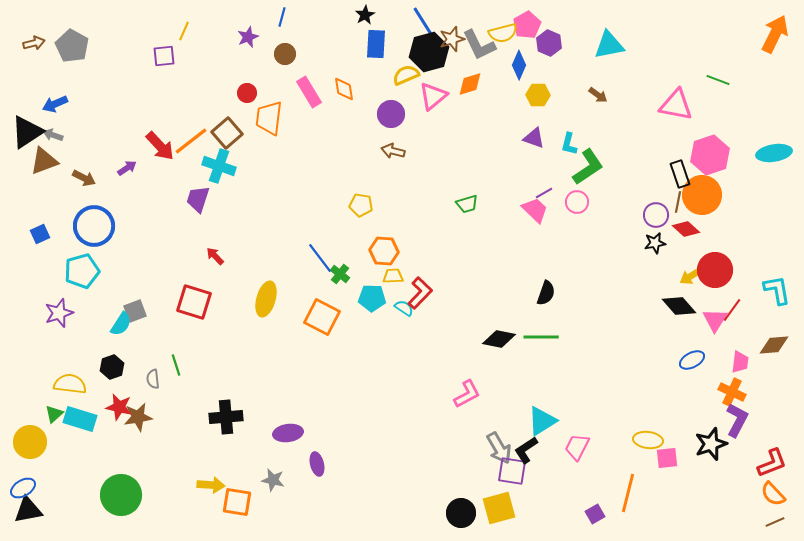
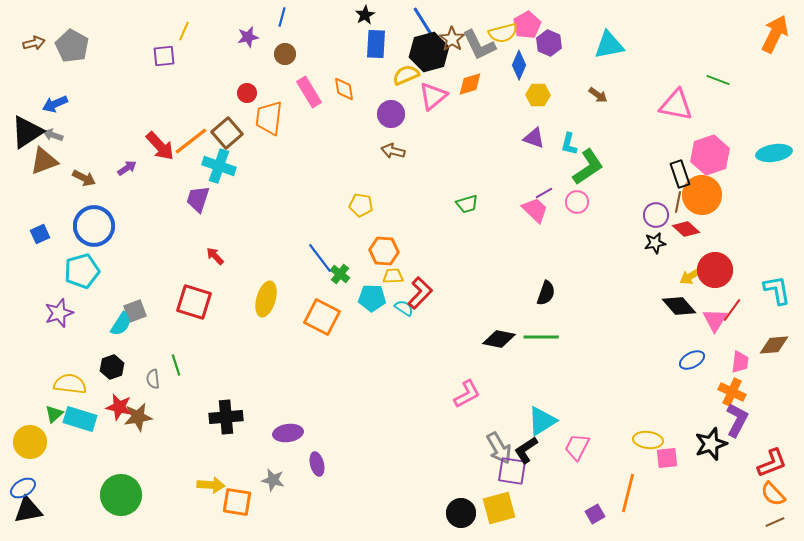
purple star at (248, 37): rotated 10 degrees clockwise
brown star at (452, 39): rotated 20 degrees counterclockwise
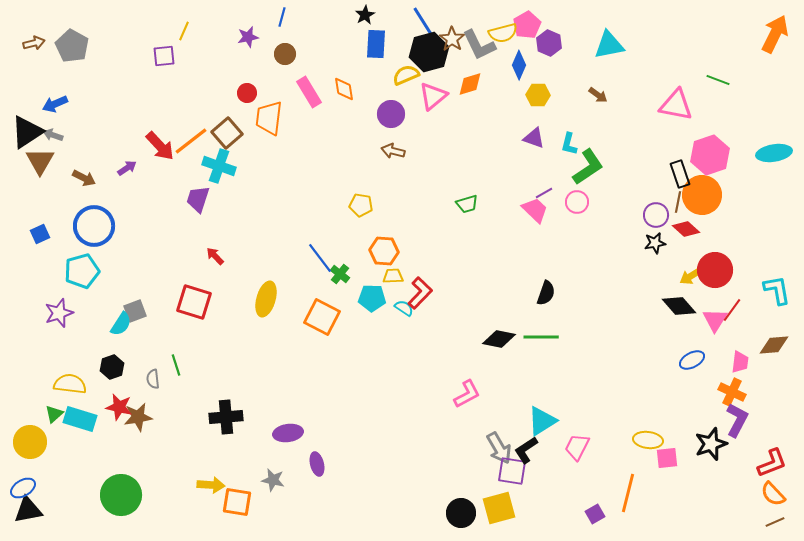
brown triangle at (44, 161): moved 4 px left; rotated 40 degrees counterclockwise
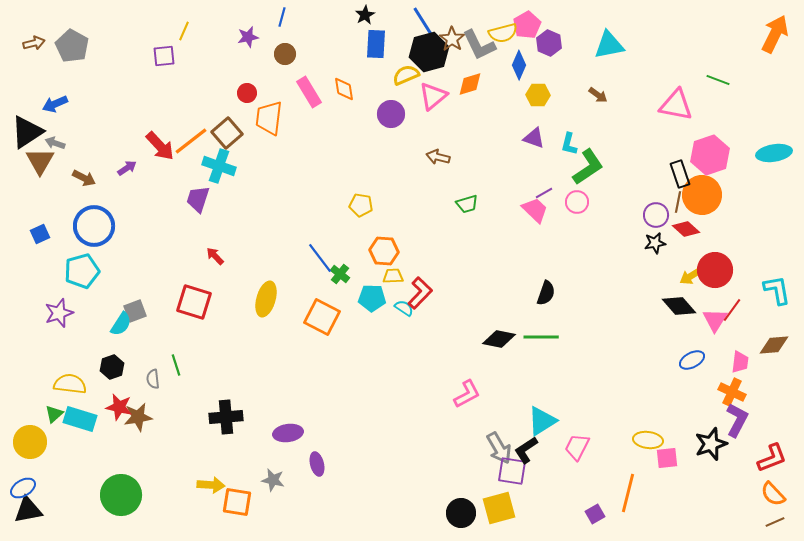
gray arrow at (53, 135): moved 2 px right, 8 px down
brown arrow at (393, 151): moved 45 px right, 6 px down
red L-shape at (772, 463): moved 5 px up
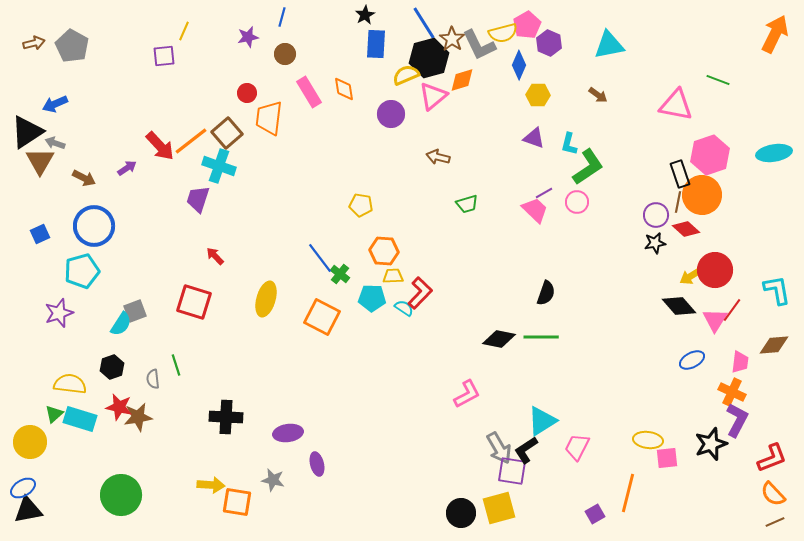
black hexagon at (429, 52): moved 6 px down
orange diamond at (470, 84): moved 8 px left, 4 px up
black cross at (226, 417): rotated 8 degrees clockwise
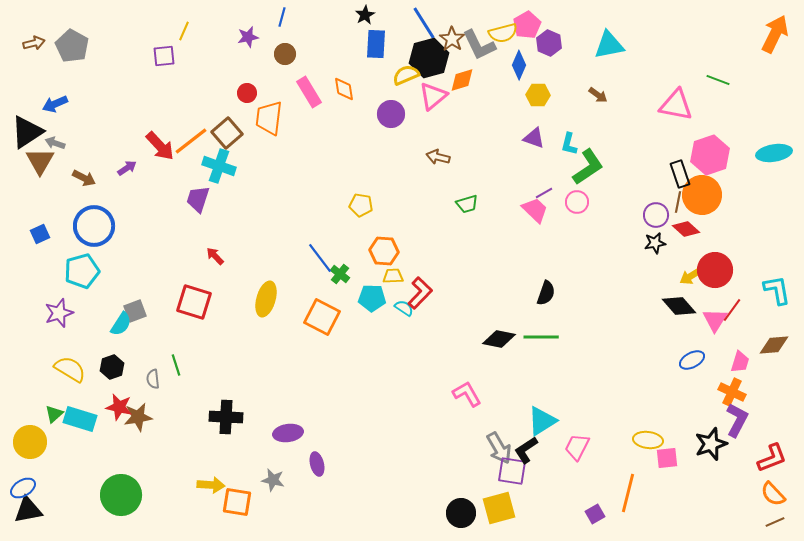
pink trapezoid at (740, 362): rotated 10 degrees clockwise
yellow semicircle at (70, 384): moved 15 px up; rotated 24 degrees clockwise
pink L-shape at (467, 394): rotated 92 degrees counterclockwise
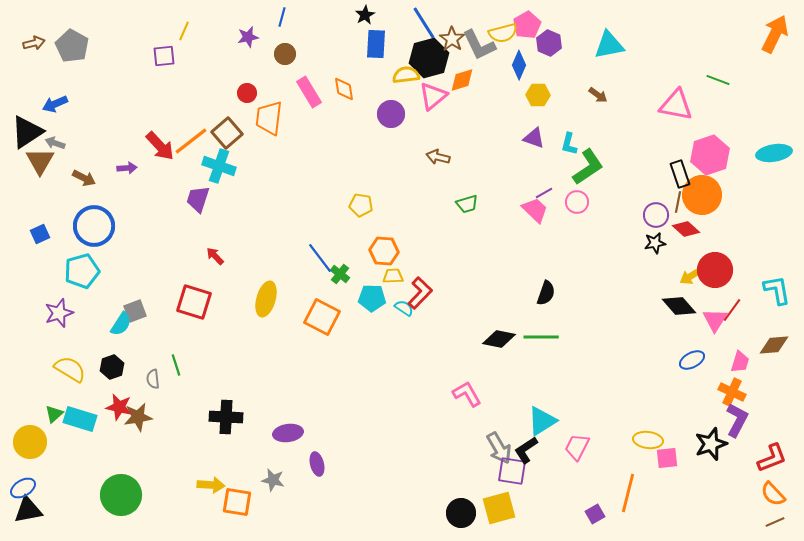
yellow semicircle at (406, 75): rotated 16 degrees clockwise
purple arrow at (127, 168): rotated 30 degrees clockwise
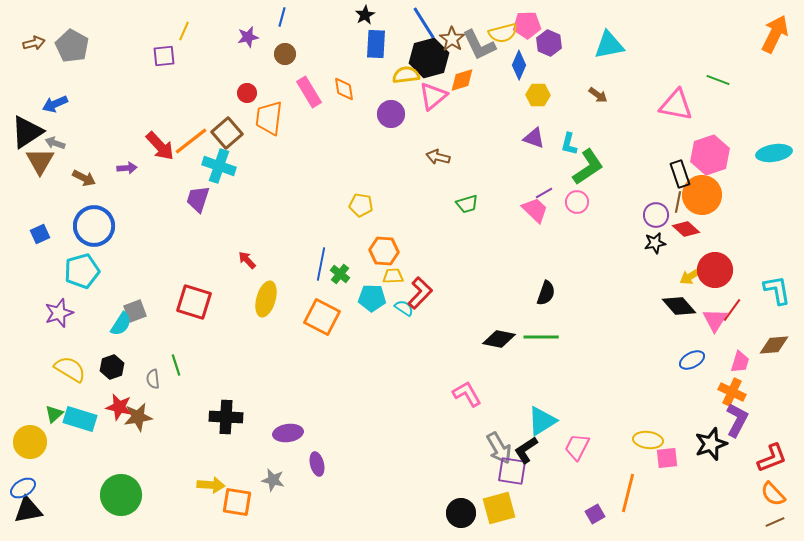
pink pentagon at (527, 25): rotated 28 degrees clockwise
red arrow at (215, 256): moved 32 px right, 4 px down
blue line at (320, 258): moved 1 px right, 6 px down; rotated 48 degrees clockwise
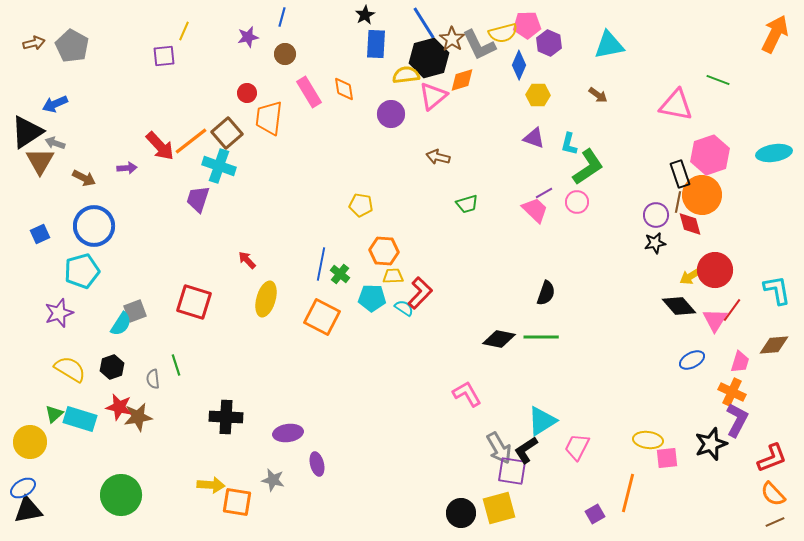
red diamond at (686, 229): moved 4 px right, 5 px up; rotated 32 degrees clockwise
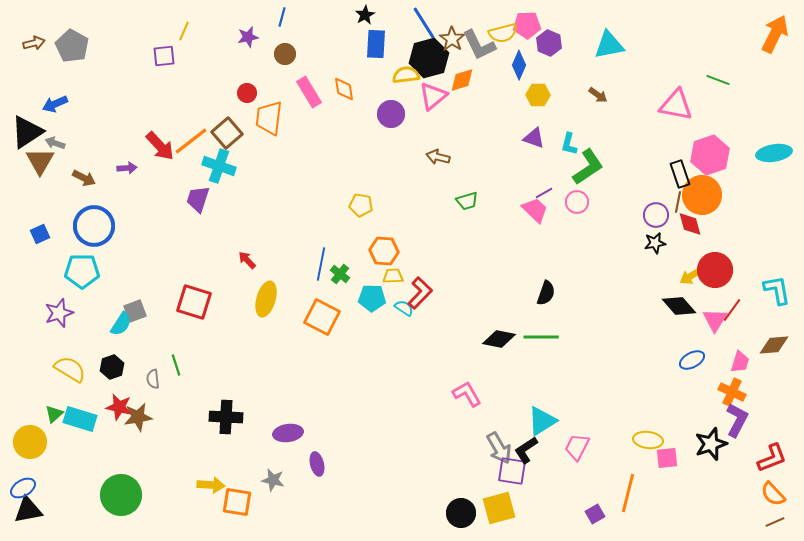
green trapezoid at (467, 204): moved 3 px up
cyan pentagon at (82, 271): rotated 16 degrees clockwise
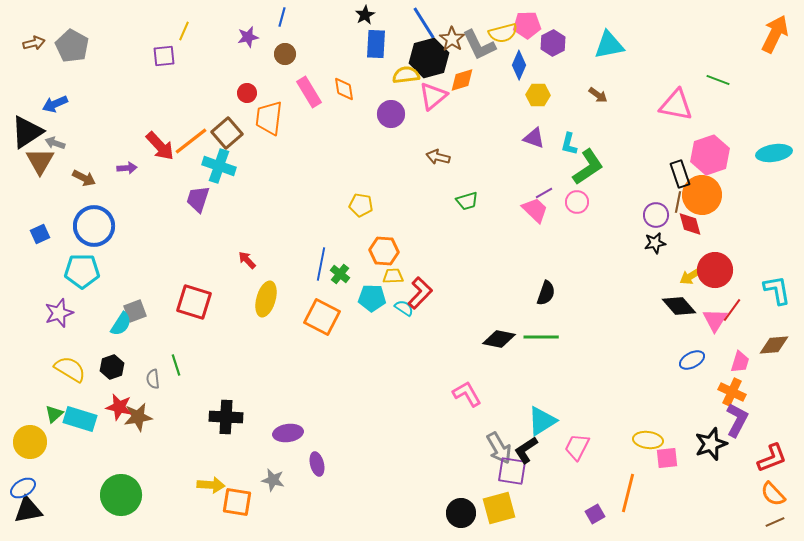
purple hexagon at (549, 43): moved 4 px right; rotated 10 degrees clockwise
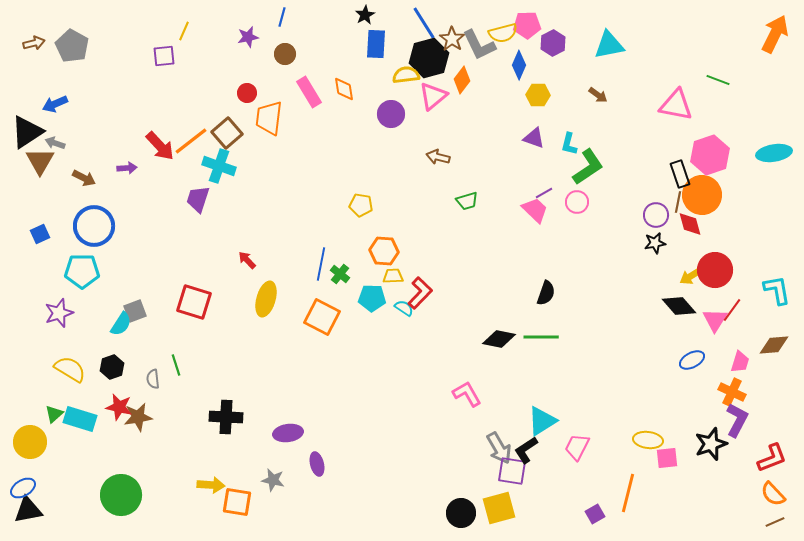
orange diamond at (462, 80): rotated 36 degrees counterclockwise
